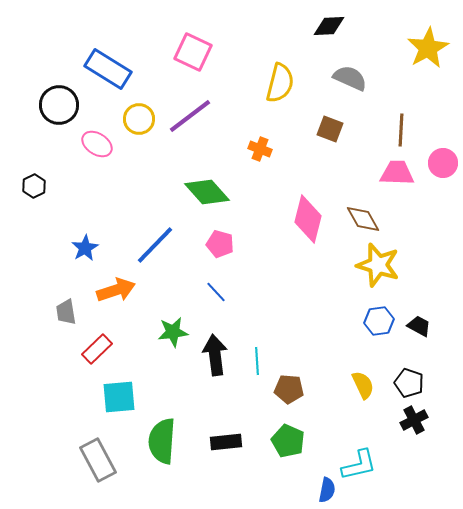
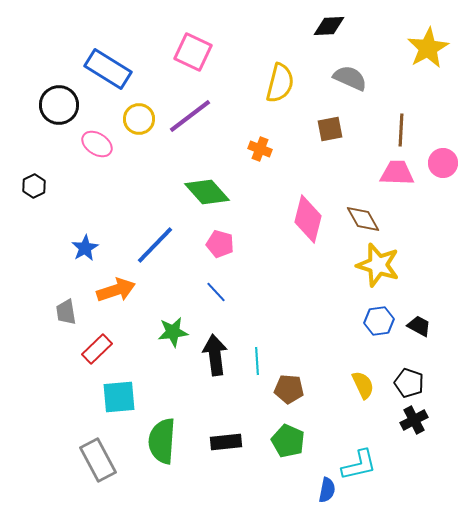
brown square at (330, 129): rotated 32 degrees counterclockwise
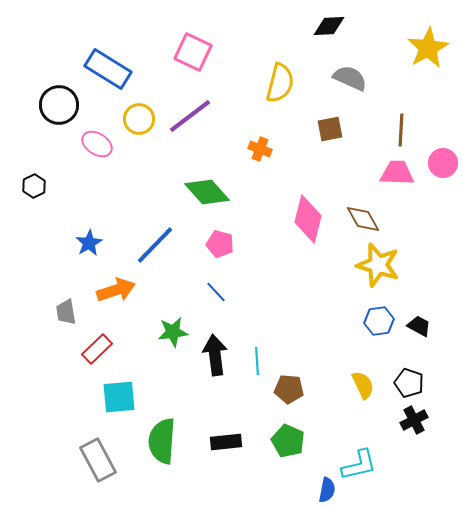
blue star at (85, 248): moved 4 px right, 5 px up
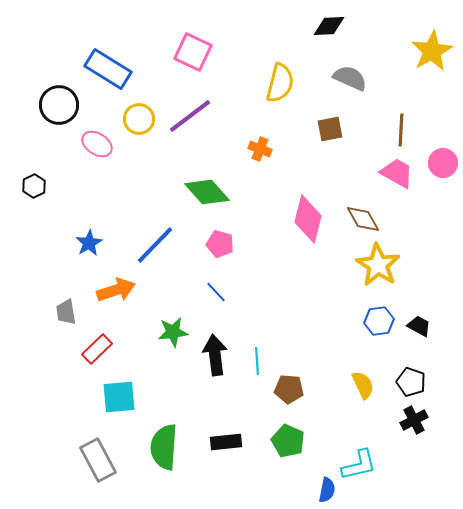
yellow star at (428, 48): moved 4 px right, 3 px down
pink trapezoid at (397, 173): rotated 27 degrees clockwise
yellow star at (378, 265): rotated 15 degrees clockwise
black pentagon at (409, 383): moved 2 px right, 1 px up
green semicircle at (162, 441): moved 2 px right, 6 px down
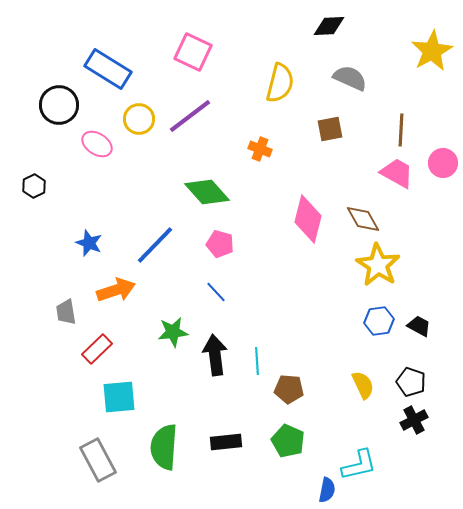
blue star at (89, 243): rotated 20 degrees counterclockwise
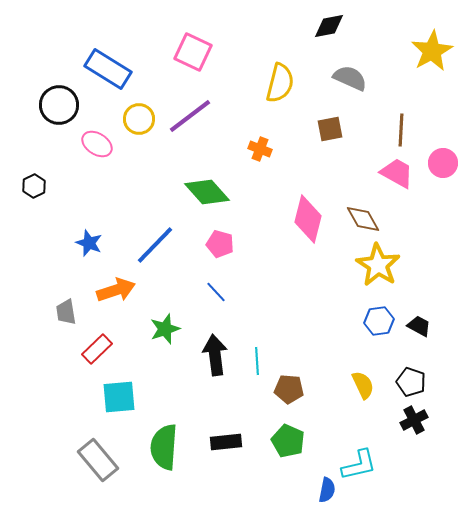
black diamond at (329, 26): rotated 8 degrees counterclockwise
green star at (173, 332): moved 8 px left, 3 px up; rotated 12 degrees counterclockwise
gray rectangle at (98, 460): rotated 12 degrees counterclockwise
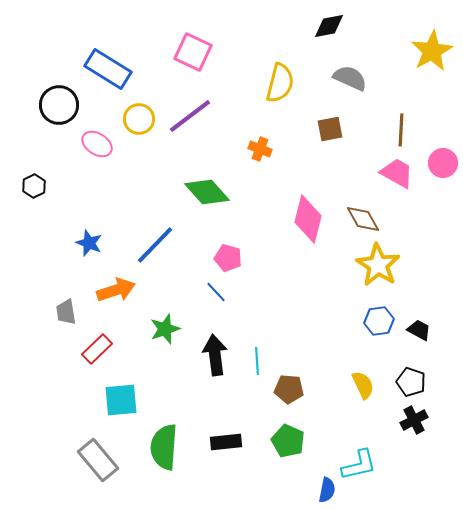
pink pentagon at (220, 244): moved 8 px right, 14 px down
black trapezoid at (419, 326): moved 4 px down
cyan square at (119, 397): moved 2 px right, 3 px down
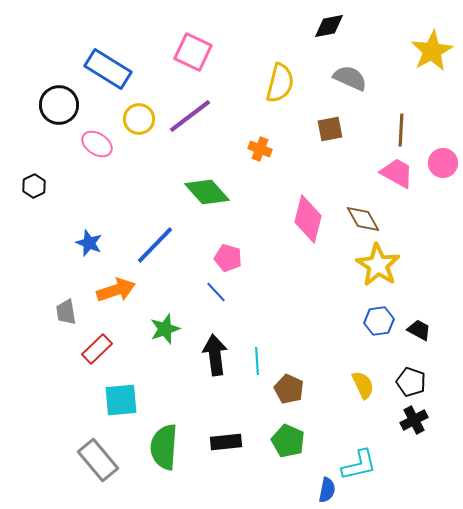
brown pentagon at (289, 389): rotated 20 degrees clockwise
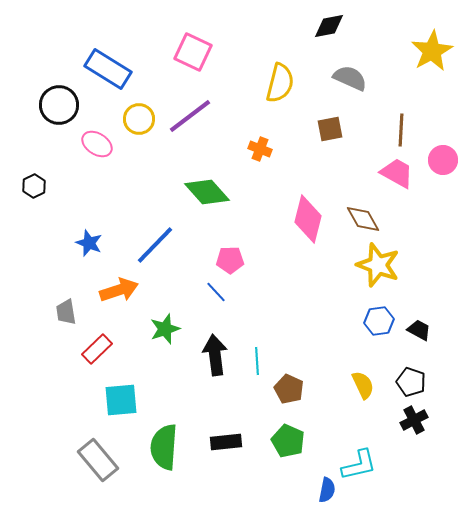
pink circle at (443, 163): moved 3 px up
pink pentagon at (228, 258): moved 2 px right, 2 px down; rotated 16 degrees counterclockwise
yellow star at (378, 265): rotated 12 degrees counterclockwise
orange arrow at (116, 290): moved 3 px right
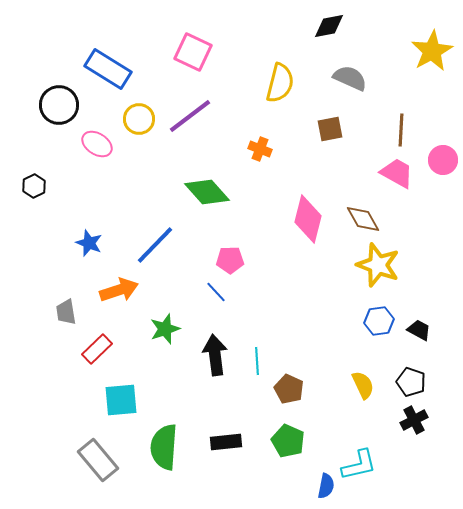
blue semicircle at (327, 490): moved 1 px left, 4 px up
